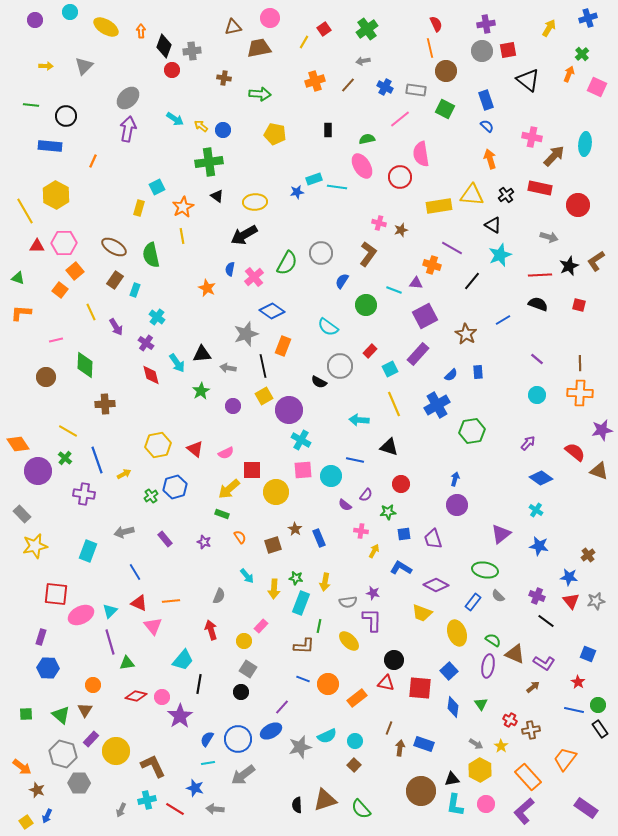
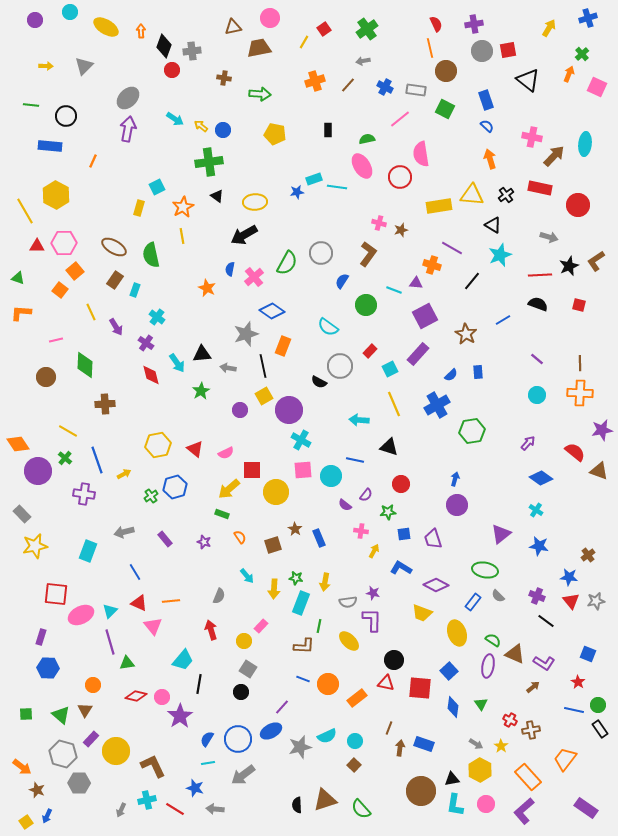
purple cross at (486, 24): moved 12 px left
purple circle at (233, 406): moved 7 px right, 4 px down
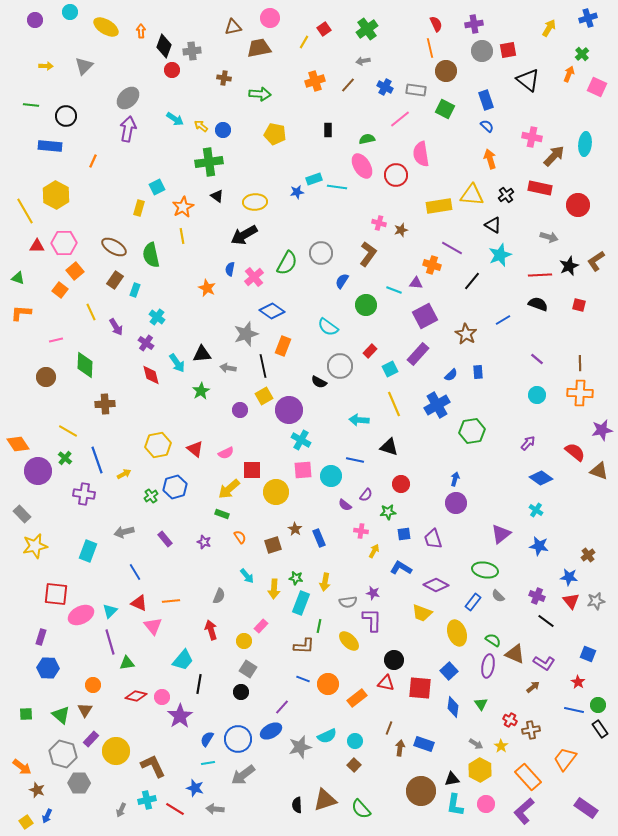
red circle at (400, 177): moved 4 px left, 2 px up
purple circle at (457, 505): moved 1 px left, 2 px up
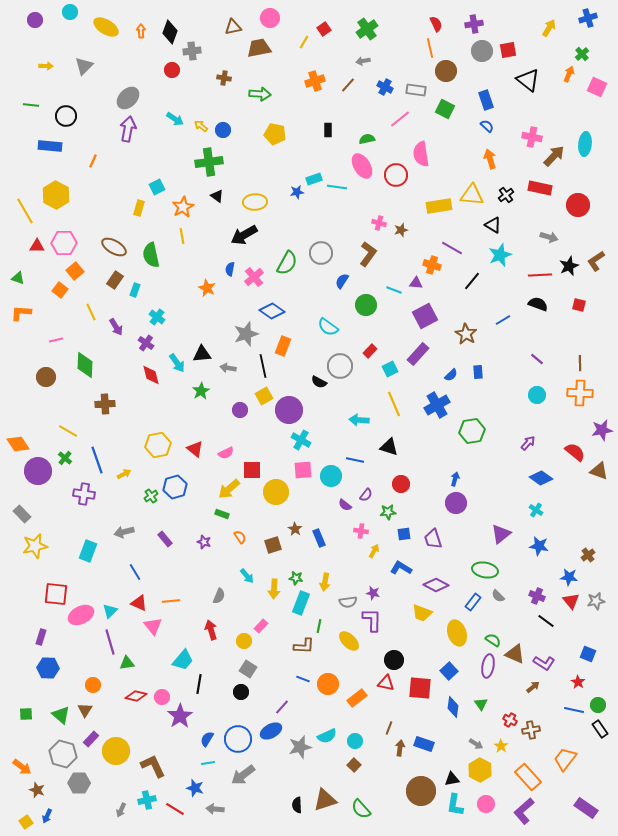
black diamond at (164, 46): moved 6 px right, 14 px up
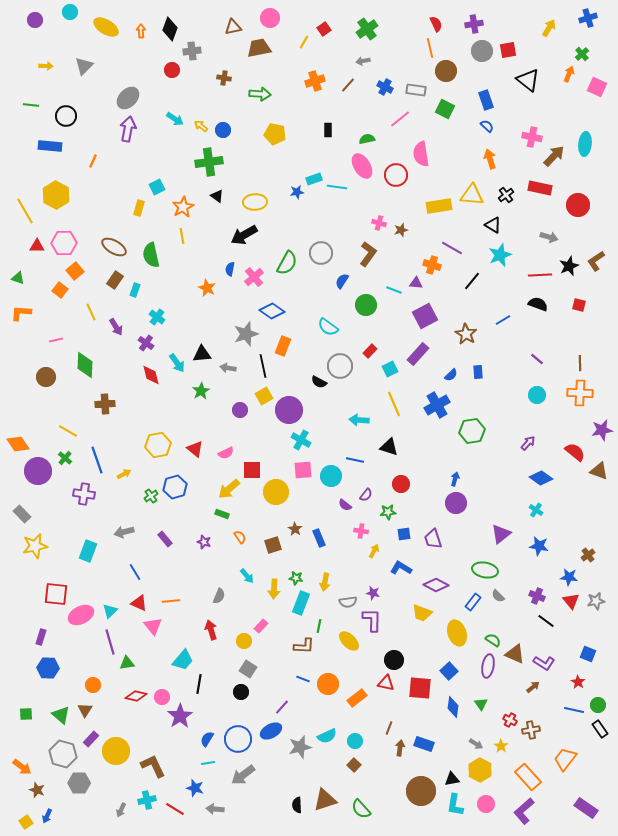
black diamond at (170, 32): moved 3 px up
